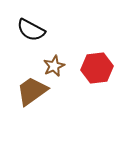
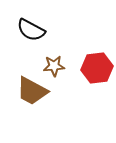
brown star: rotated 20 degrees clockwise
brown trapezoid: rotated 116 degrees counterclockwise
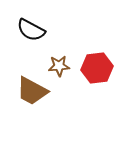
brown star: moved 5 px right
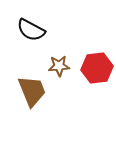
brown trapezoid: rotated 140 degrees counterclockwise
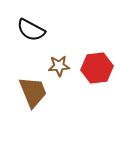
brown trapezoid: moved 1 px right, 1 px down
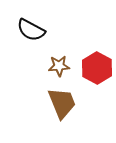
red hexagon: rotated 24 degrees counterclockwise
brown trapezoid: moved 29 px right, 11 px down
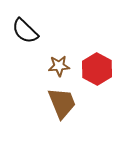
black semicircle: moved 6 px left, 1 px down; rotated 16 degrees clockwise
red hexagon: moved 1 px down
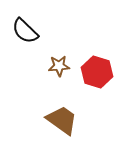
red hexagon: moved 3 px down; rotated 12 degrees counterclockwise
brown trapezoid: moved 17 px down; rotated 32 degrees counterclockwise
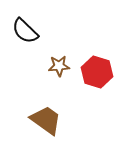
brown trapezoid: moved 16 px left
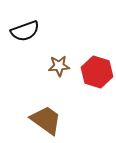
black semicircle: rotated 64 degrees counterclockwise
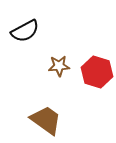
black semicircle: rotated 8 degrees counterclockwise
